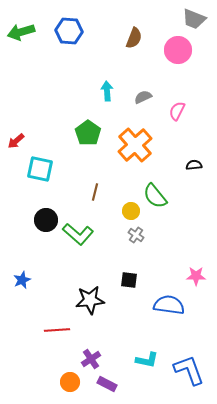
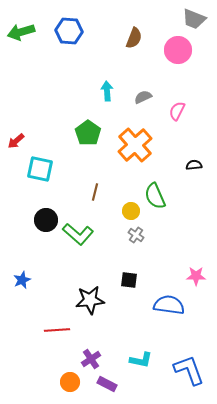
green semicircle: rotated 16 degrees clockwise
cyan L-shape: moved 6 px left
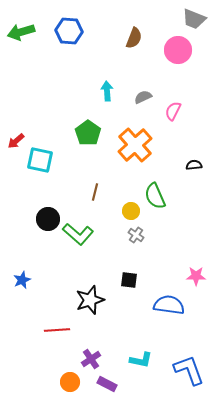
pink semicircle: moved 4 px left
cyan square: moved 9 px up
black circle: moved 2 px right, 1 px up
black star: rotated 12 degrees counterclockwise
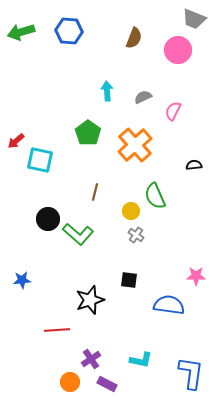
blue star: rotated 18 degrees clockwise
blue L-shape: moved 2 px right, 3 px down; rotated 28 degrees clockwise
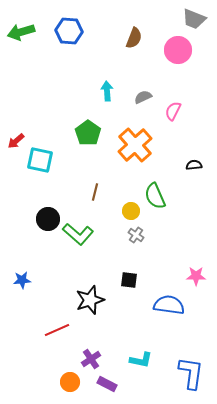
red line: rotated 20 degrees counterclockwise
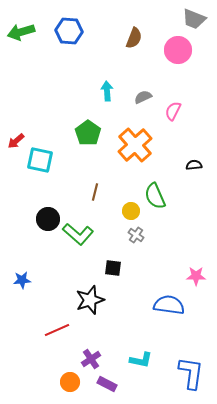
black square: moved 16 px left, 12 px up
